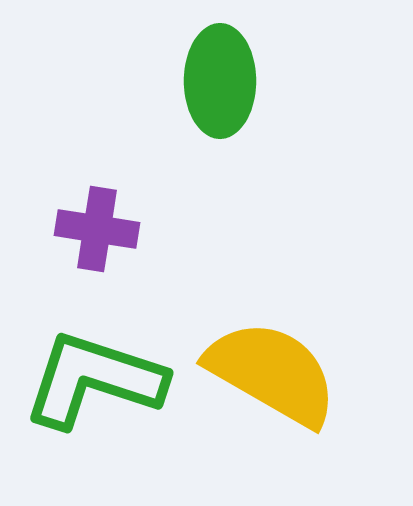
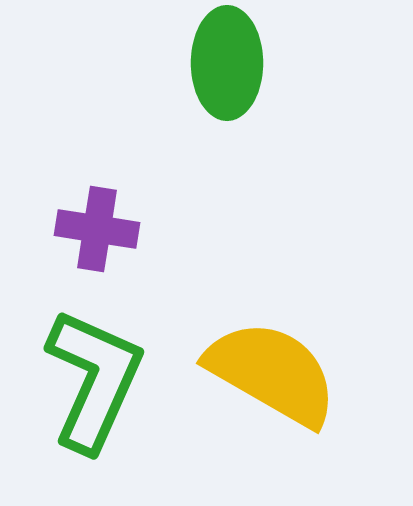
green ellipse: moved 7 px right, 18 px up
green L-shape: rotated 96 degrees clockwise
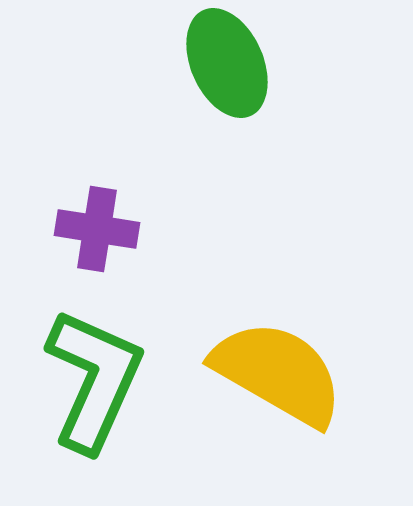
green ellipse: rotated 24 degrees counterclockwise
yellow semicircle: moved 6 px right
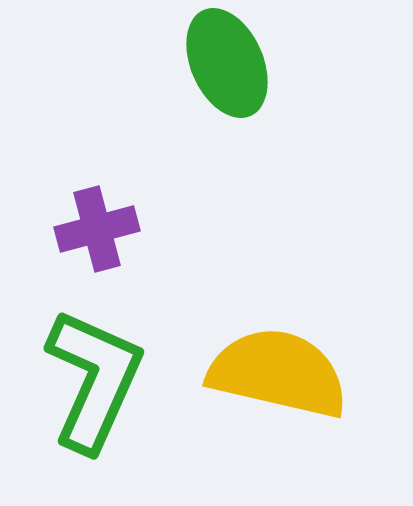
purple cross: rotated 24 degrees counterclockwise
yellow semicircle: rotated 17 degrees counterclockwise
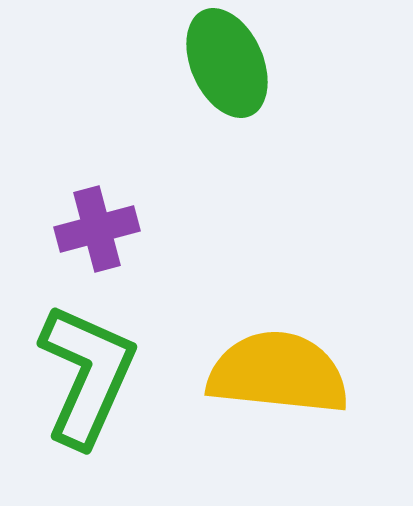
yellow semicircle: rotated 7 degrees counterclockwise
green L-shape: moved 7 px left, 5 px up
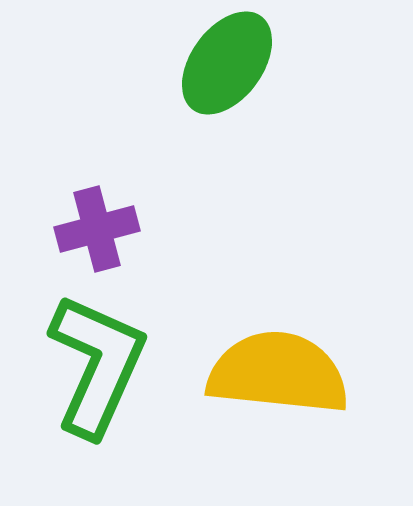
green ellipse: rotated 60 degrees clockwise
green L-shape: moved 10 px right, 10 px up
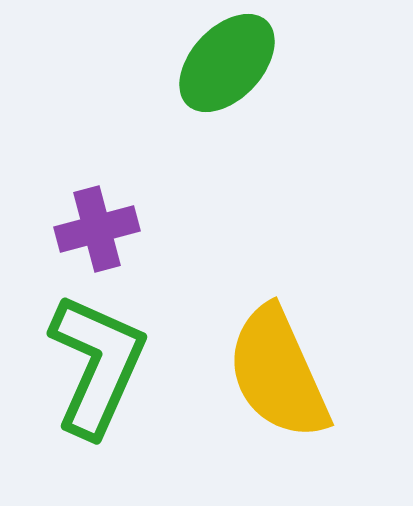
green ellipse: rotated 7 degrees clockwise
yellow semicircle: rotated 120 degrees counterclockwise
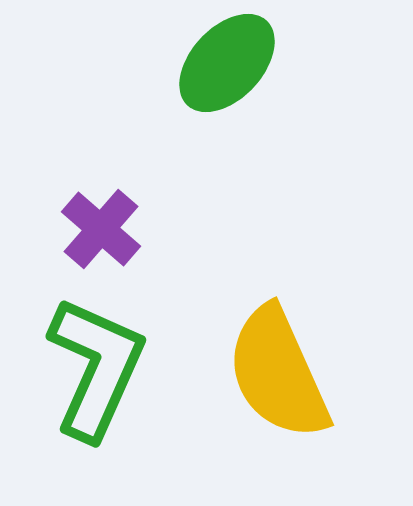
purple cross: moved 4 px right; rotated 34 degrees counterclockwise
green L-shape: moved 1 px left, 3 px down
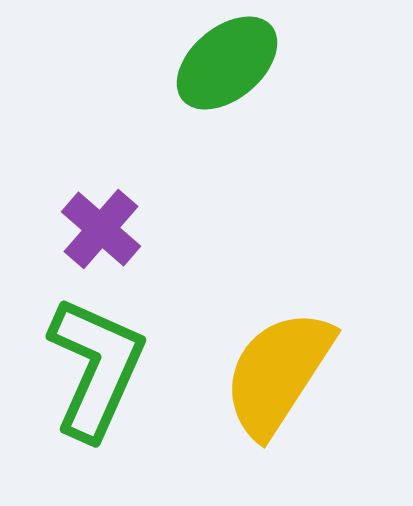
green ellipse: rotated 7 degrees clockwise
yellow semicircle: rotated 57 degrees clockwise
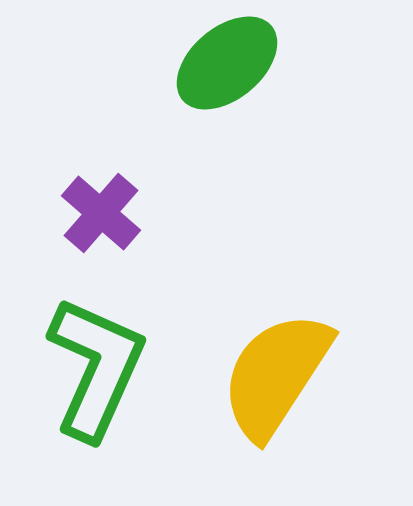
purple cross: moved 16 px up
yellow semicircle: moved 2 px left, 2 px down
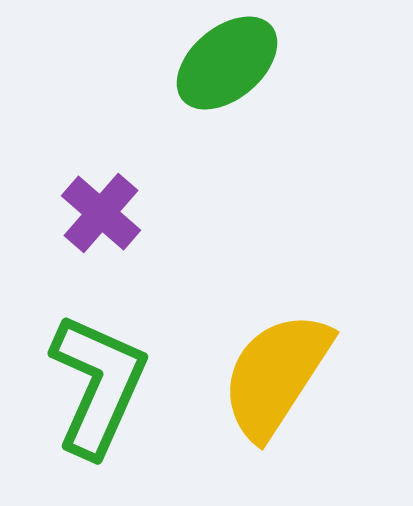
green L-shape: moved 2 px right, 17 px down
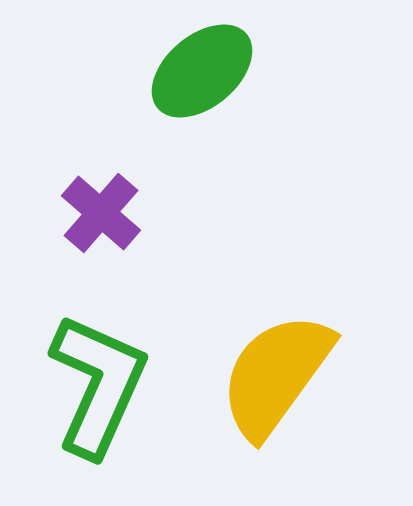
green ellipse: moved 25 px left, 8 px down
yellow semicircle: rotated 3 degrees clockwise
